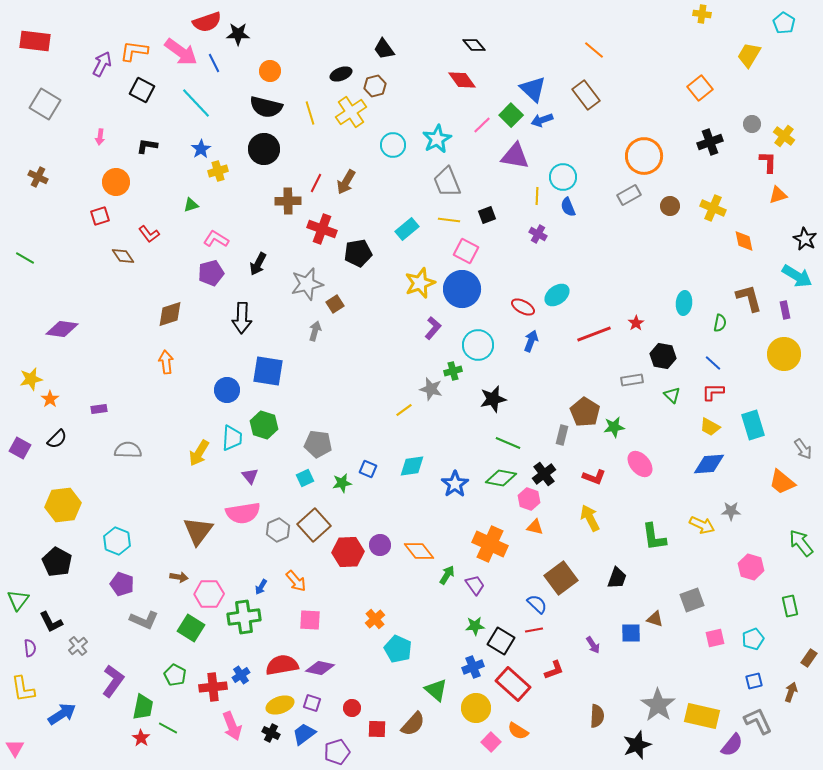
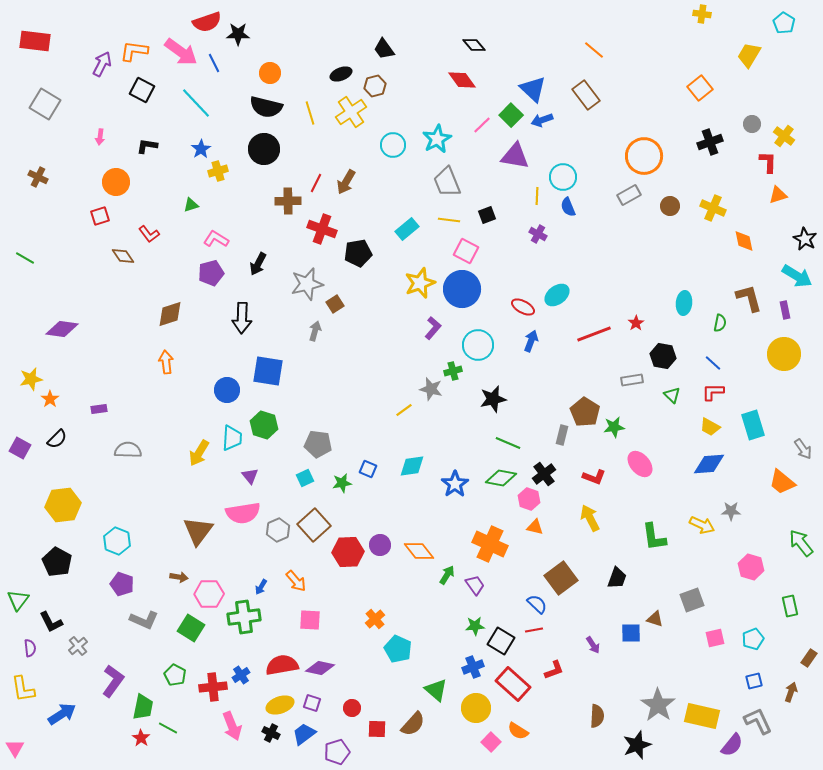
orange circle at (270, 71): moved 2 px down
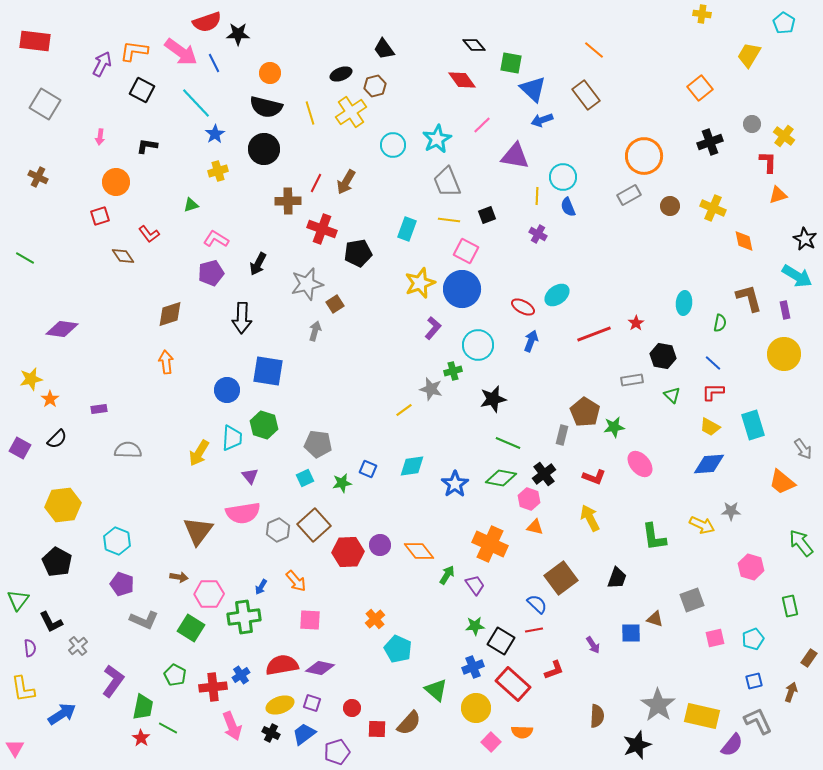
green square at (511, 115): moved 52 px up; rotated 35 degrees counterclockwise
blue star at (201, 149): moved 14 px right, 15 px up
cyan rectangle at (407, 229): rotated 30 degrees counterclockwise
brown semicircle at (413, 724): moved 4 px left, 1 px up
orange semicircle at (518, 731): moved 4 px right, 1 px down; rotated 30 degrees counterclockwise
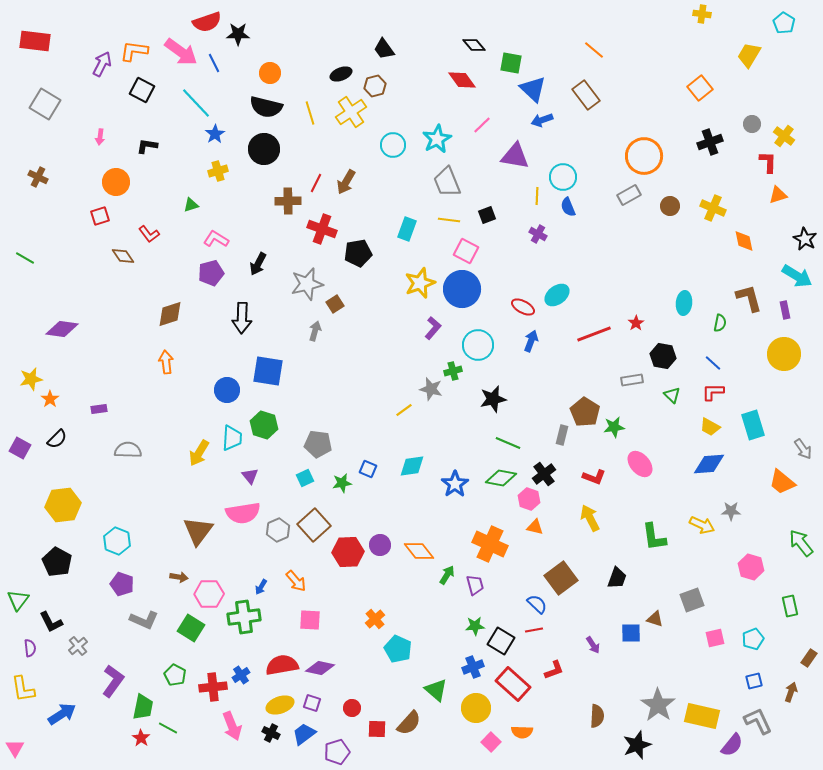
purple trapezoid at (475, 585): rotated 20 degrees clockwise
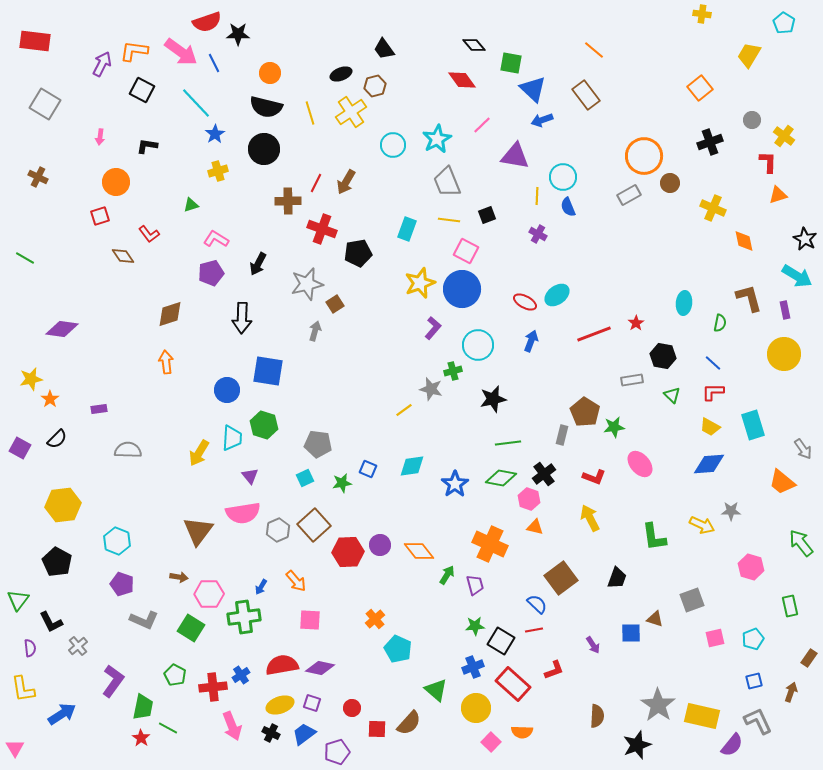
gray circle at (752, 124): moved 4 px up
brown circle at (670, 206): moved 23 px up
red ellipse at (523, 307): moved 2 px right, 5 px up
green line at (508, 443): rotated 30 degrees counterclockwise
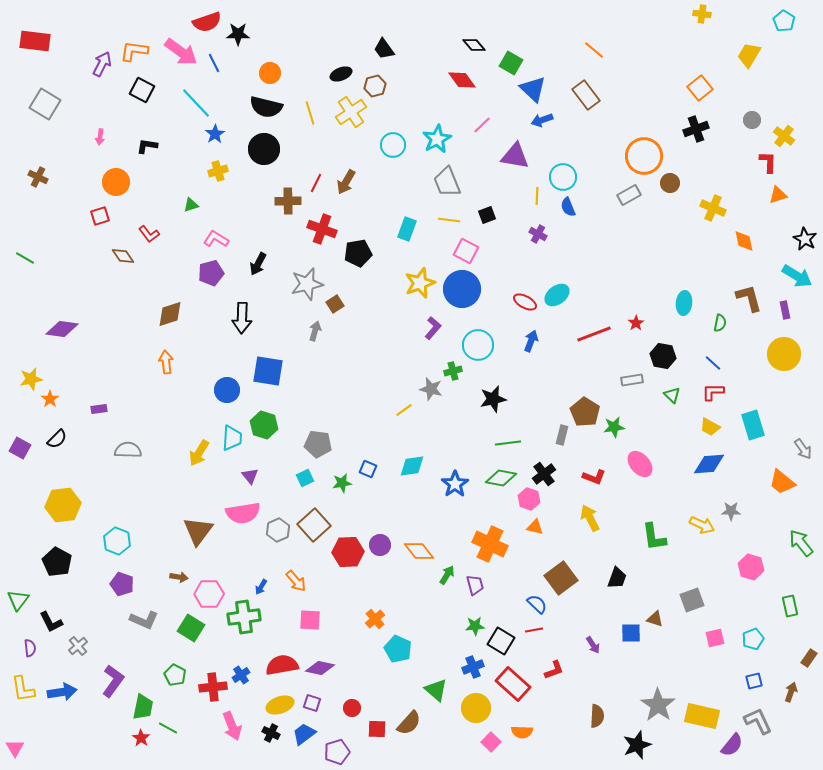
cyan pentagon at (784, 23): moved 2 px up
green square at (511, 63): rotated 20 degrees clockwise
black cross at (710, 142): moved 14 px left, 13 px up
blue arrow at (62, 714): moved 22 px up; rotated 24 degrees clockwise
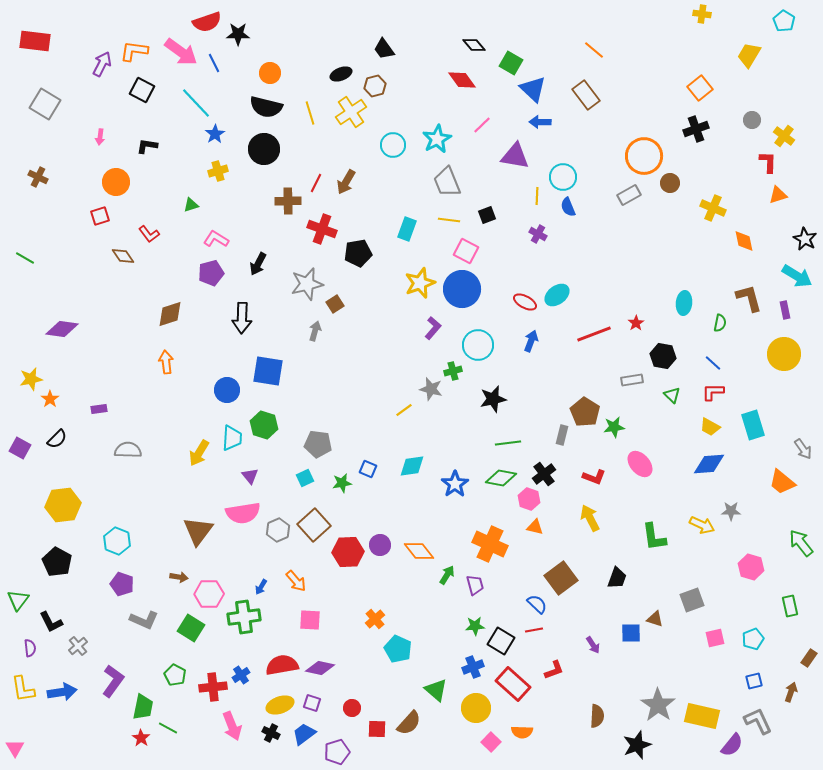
blue arrow at (542, 120): moved 2 px left, 2 px down; rotated 20 degrees clockwise
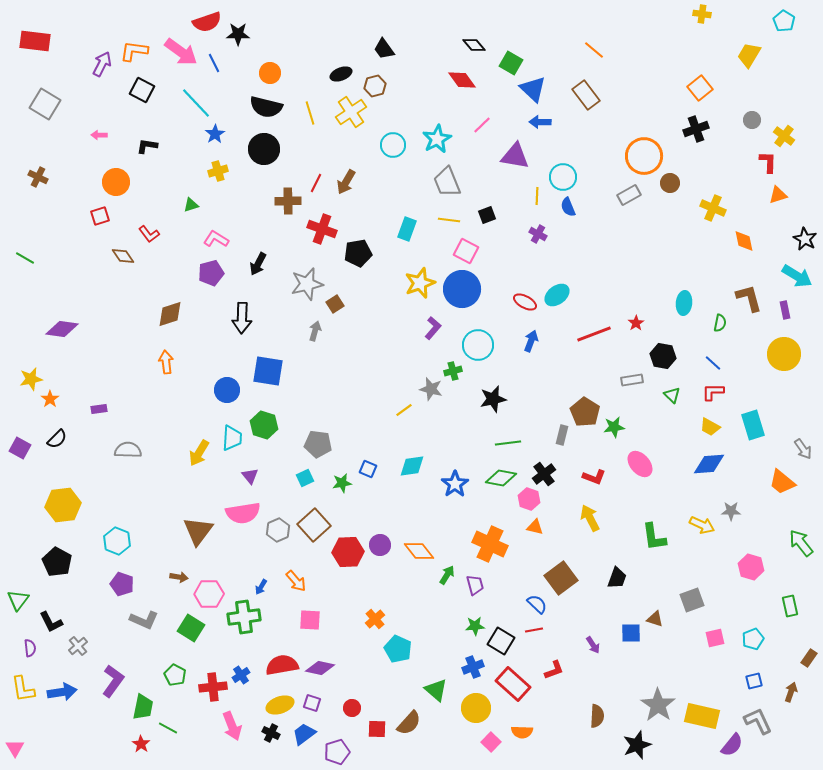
pink arrow at (100, 137): moved 1 px left, 2 px up; rotated 84 degrees clockwise
red star at (141, 738): moved 6 px down
